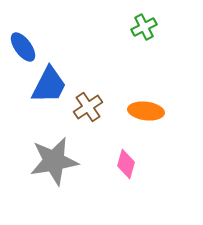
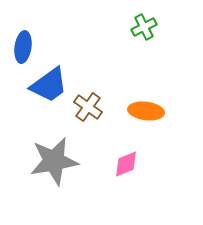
blue ellipse: rotated 44 degrees clockwise
blue trapezoid: rotated 27 degrees clockwise
brown cross: rotated 20 degrees counterclockwise
pink diamond: rotated 52 degrees clockwise
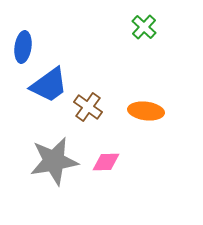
green cross: rotated 20 degrees counterclockwise
pink diamond: moved 20 px left, 2 px up; rotated 20 degrees clockwise
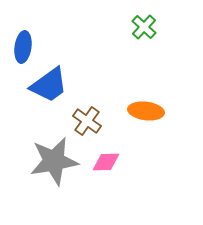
brown cross: moved 1 px left, 14 px down
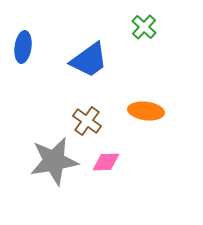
blue trapezoid: moved 40 px right, 25 px up
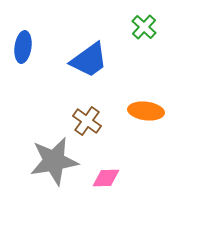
pink diamond: moved 16 px down
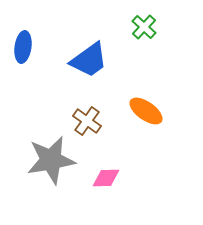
orange ellipse: rotated 28 degrees clockwise
gray star: moved 3 px left, 1 px up
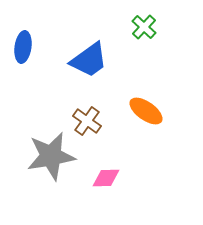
gray star: moved 4 px up
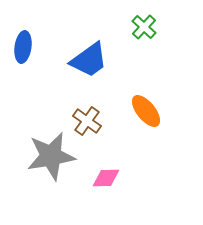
orange ellipse: rotated 16 degrees clockwise
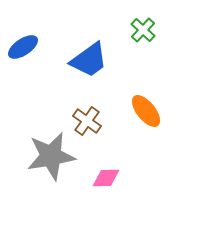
green cross: moved 1 px left, 3 px down
blue ellipse: rotated 48 degrees clockwise
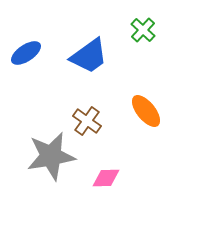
blue ellipse: moved 3 px right, 6 px down
blue trapezoid: moved 4 px up
